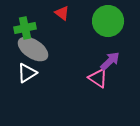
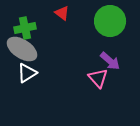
green circle: moved 2 px right
gray ellipse: moved 11 px left
purple arrow: rotated 85 degrees clockwise
pink triangle: rotated 15 degrees clockwise
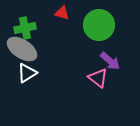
red triangle: rotated 21 degrees counterclockwise
green circle: moved 11 px left, 4 px down
pink triangle: rotated 10 degrees counterclockwise
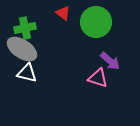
red triangle: moved 1 px right; rotated 21 degrees clockwise
green circle: moved 3 px left, 3 px up
white triangle: rotated 45 degrees clockwise
pink triangle: rotated 20 degrees counterclockwise
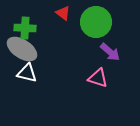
green cross: rotated 15 degrees clockwise
purple arrow: moved 9 px up
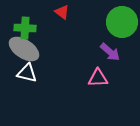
red triangle: moved 1 px left, 1 px up
green circle: moved 26 px right
gray ellipse: moved 2 px right
pink triangle: rotated 20 degrees counterclockwise
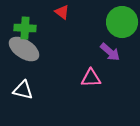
white triangle: moved 4 px left, 17 px down
pink triangle: moved 7 px left
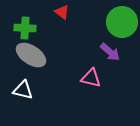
gray ellipse: moved 7 px right, 6 px down
pink triangle: rotated 15 degrees clockwise
